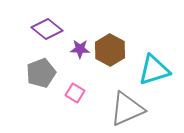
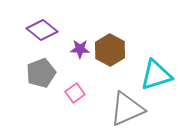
purple diamond: moved 5 px left, 1 px down
cyan triangle: moved 2 px right, 5 px down
pink square: rotated 24 degrees clockwise
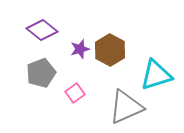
purple star: rotated 18 degrees counterclockwise
gray triangle: moved 1 px left, 2 px up
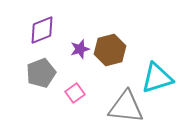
purple diamond: rotated 60 degrees counterclockwise
brown hexagon: rotated 16 degrees clockwise
cyan triangle: moved 1 px right, 3 px down
gray triangle: rotated 30 degrees clockwise
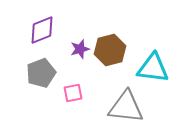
cyan triangle: moved 4 px left, 10 px up; rotated 24 degrees clockwise
pink square: moved 2 px left; rotated 24 degrees clockwise
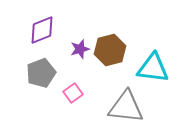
pink square: rotated 24 degrees counterclockwise
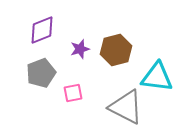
brown hexagon: moved 6 px right
cyan triangle: moved 4 px right, 9 px down
pink square: rotated 24 degrees clockwise
gray triangle: rotated 21 degrees clockwise
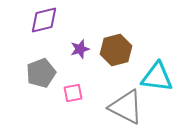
purple diamond: moved 2 px right, 10 px up; rotated 8 degrees clockwise
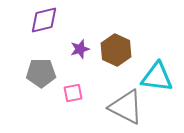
brown hexagon: rotated 20 degrees counterclockwise
gray pentagon: rotated 20 degrees clockwise
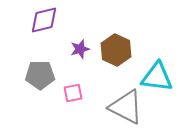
gray pentagon: moved 1 px left, 2 px down
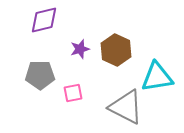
cyan triangle: rotated 16 degrees counterclockwise
